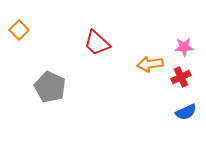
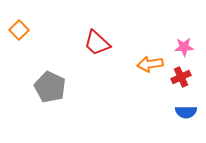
blue semicircle: rotated 25 degrees clockwise
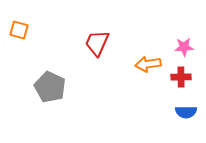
orange square: rotated 30 degrees counterclockwise
red trapezoid: rotated 72 degrees clockwise
orange arrow: moved 2 px left
red cross: rotated 24 degrees clockwise
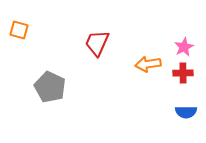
pink star: rotated 24 degrees counterclockwise
red cross: moved 2 px right, 4 px up
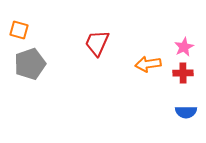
gray pentagon: moved 20 px left, 23 px up; rotated 28 degrees clockwise
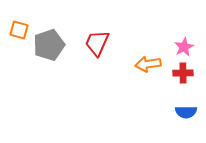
gray pentagon: moved 19 px right, 19 px up
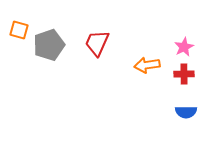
orange arrow: moved 1 px left, 1 px down
red cross: moved 1 px right, 1 px down
